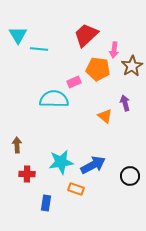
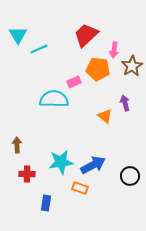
cyan line: rotated 30 degrees counterclockwise
orange rectangle: moved 4 px right, 1 px up
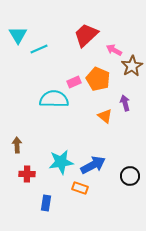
pink arrow: rotated 112 degrees clockwise
orange pentagon: moved 10 px down; rotated 15 degrees clockwise
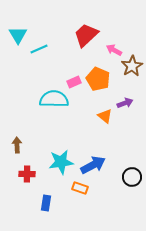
purple arrow: rotated 84 degrees clockwise
black circle: moved 2 px right, 1 px down
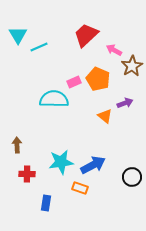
cyan line: moved 2 px up
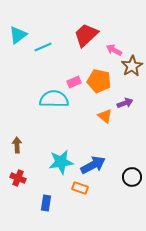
cyan triangle: rotated 24 degrees clockwise
cyan line: moved 4 px right
orange pentagon: moved 1 px right, 2 px down; rotated 10 degrees counterclockwise
red cross: moved 9 px left, 4 px down; rotated 21 degrees clockwise
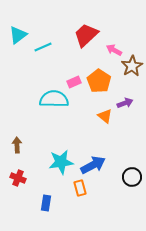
orange pentagon: rotated 20 degrees clockwise
orange rectangle: rotated 56 degrees clockwise
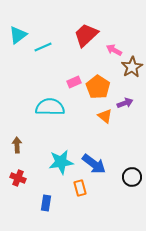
brown star: moved 1 px down
orange pentagon: moved 1 px left, 6 px down
cyan semicircle: moved 4 px left, 8 px down
blue arrow: moved 1 px right, 1 px up; rotated 65 degrees clockwise
